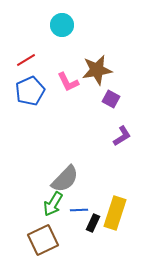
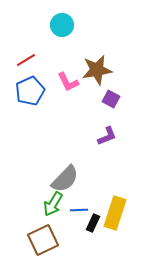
purple L-shape: moved 15 px left; rotated 10 degrees clockwise
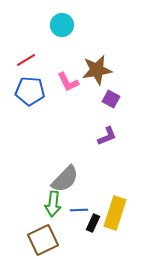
blue pentagon: rotated 28 degrees clockwise
green arrow: rotated 25 degrees counterclockwise
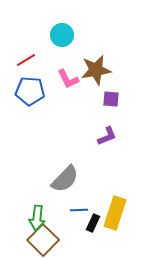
cyan circle: moved 10 px down
brown star: moved 1 px left
pink L-shape: moved 3 px up
purple square: rotated 24 degrees counterclockwise
green arrow: moved 16 px left, 14 px down
brown square: rotated 20 degrees counterclockwise
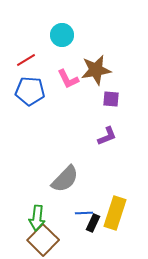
blue line: moved 5 px right, 3 px down
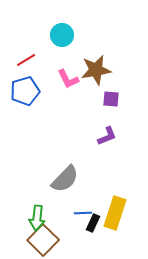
blue pentagon: moved 5 px left; rotated 20 degrees counterclockwise
blue line: moved 1 px left
